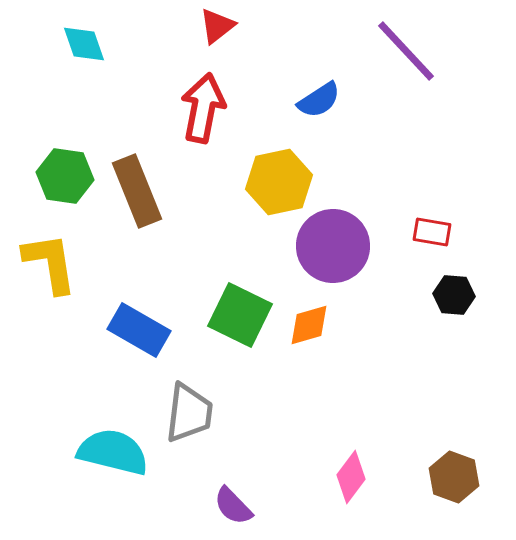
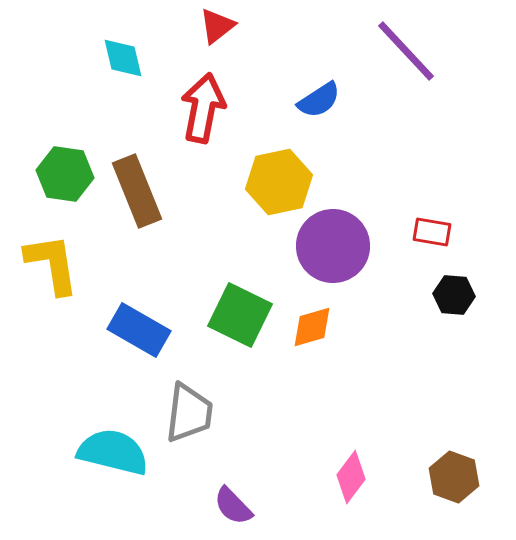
cyan diamond: moved 39 px right, 14 px down; rotated 6 degrees clockwise
green hexagon: moved 2 px up
yellow L-shape: moved 2 px right, 1 px down
orange diamond: moved 3 px right, 2 px down
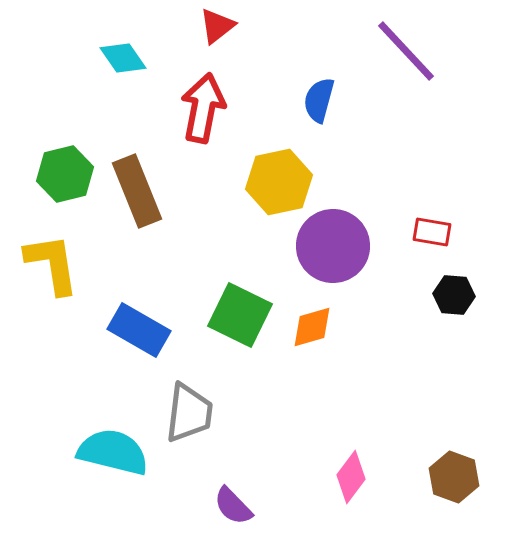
cyan diamond: rotated 21 degrees counterclockwise
blue semicircle: rotated 138 degrees clockwise
green hexagon: rotated 22 degrees counterclockwise
